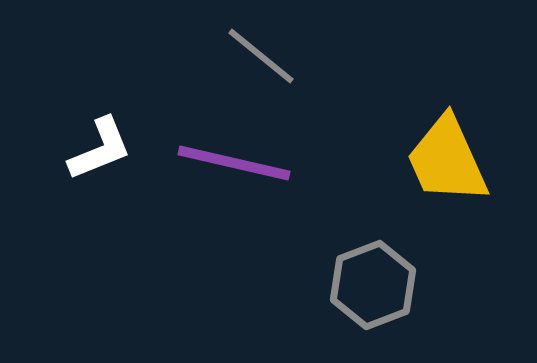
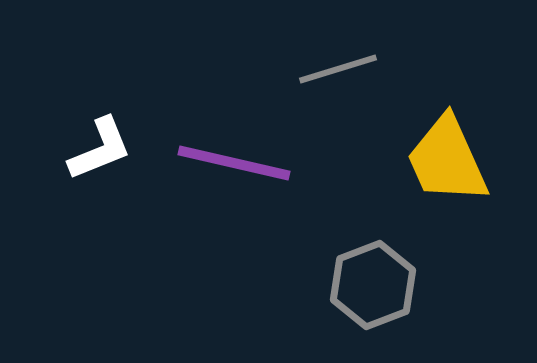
gray line: moved 77 px right, 13 px down; rotated 56 degrees counterclockwise
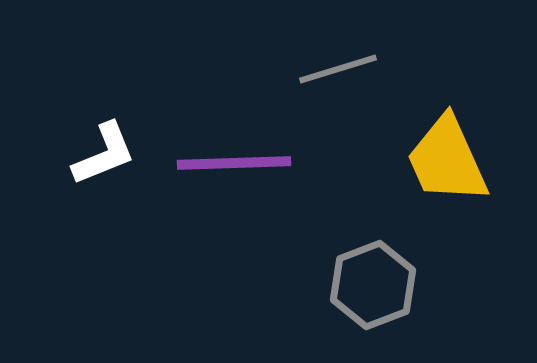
white L-shape: moved 4 px right, 5 px down
purple line: rotated 15 degrees counterclockwise
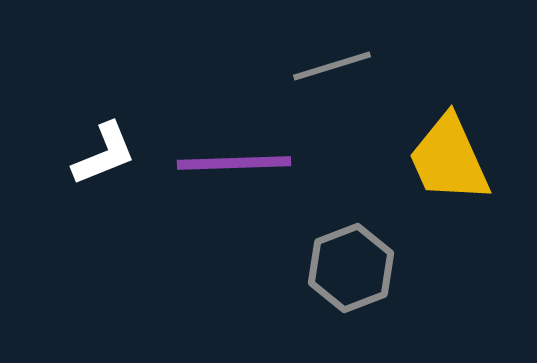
gray line: moved 6 px left, 3 px up
yellow trapezoid: moved 2 px right, 1 px up
gray hexagon: moved 22 px left, 17 px up
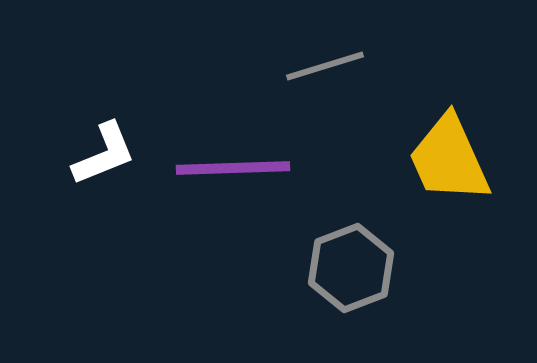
gray line: moved 7 px left
purple line: moved 1 px left, 5 px down
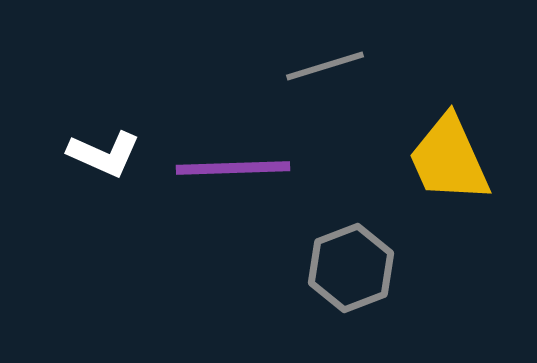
white L-shape: rotated 46 degrees clockwise
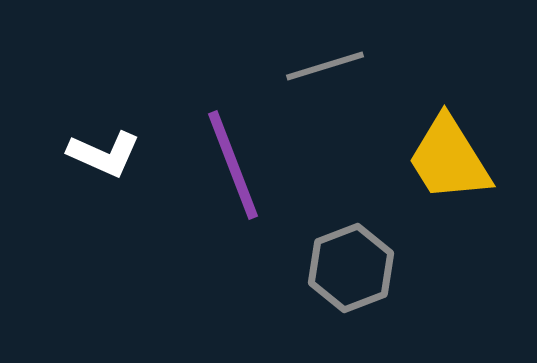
yellow trapezoid: rotated 8 degrees counterclockwise
purple line: moved 3 px up; rotated 71 degrees clockwise
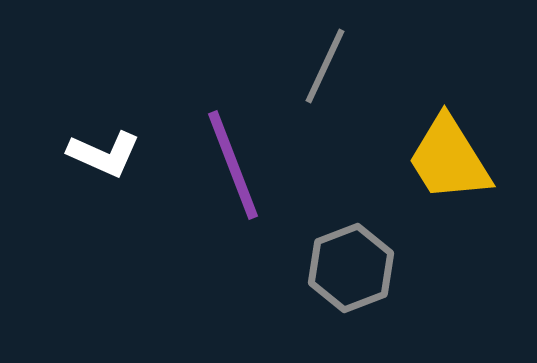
gray line: rotated 48 degrees counterclockwise
